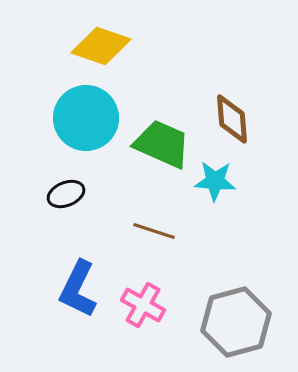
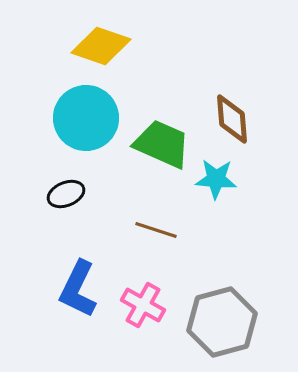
cyan star: moved 1 px right, 2 px up
brown line: moved 2 px right, 1 px up
gray hexagon: moved 14 px left
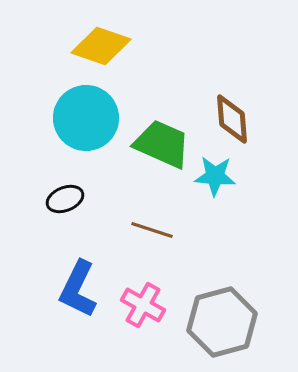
cyan star: moved 1 px left, 3 px up
black ellipse: moved 1 px left, 5 px down
brown line: moved 4 px left
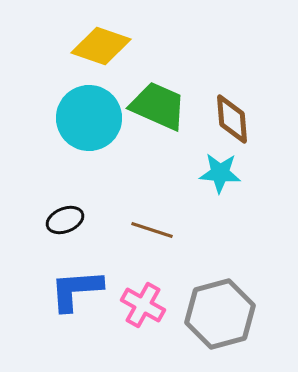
cyan circle: moved 3 px right
green trapezoid: moved 4 px left, 38 px up
cyan star: moved 5 px right, 3 px up
black ellipse: moved 21 px down
blue L-shape: moved 2 px left, 1 px down; rotated 60 degrees clockwise
gray hexagon: moved 2 px left, 8 px up
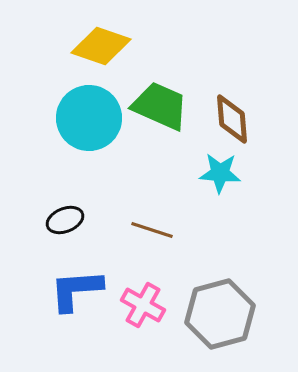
green trapezoid: moved 2 px right
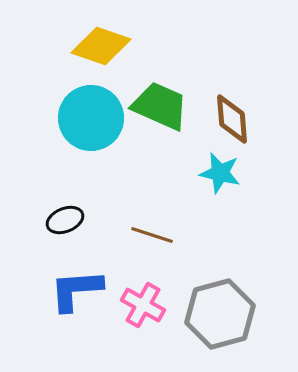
cyan circle: moved 2 px right
cyan star: rotated 9 degrees clockwise
brown line: moved 5 px down
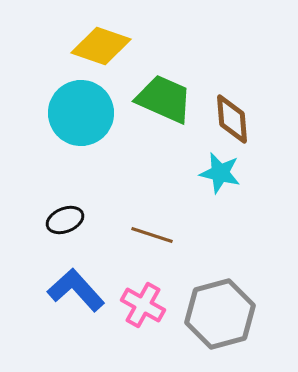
green trapezoid: moved 4 px right, 7 px up
cyan circle: moved 10 px left, 5 px up
blue L-shape: rotated 52 degrees clockwise
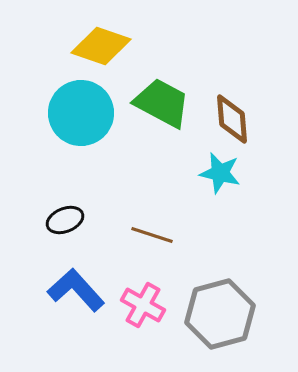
green trapezoid: moved 2 px left, 4 px down; rotated 4 degrees clockwise
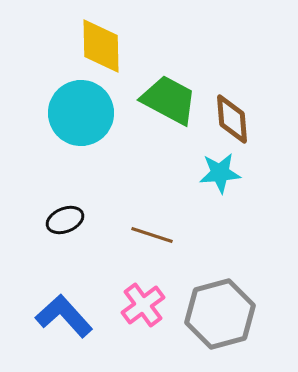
yellow diamond: rotated 70 degrees clockwise
green trapezoid: moved 7 px right, 3 px up
cyan star: rotated 18 degrees counterclockwise
blue L-shape: moved 12 px left, 26 px down
pink cross: rotated 24 degrees clockwise
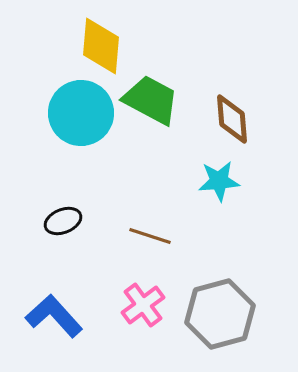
yellow diamond: rotated 6 degrees clockwise
green trapezoid: moved 18 px left
cyan star: moved 1 px left, 8 px down
black ellipse: moved 2 px left, 1 px down
brown line: moved 2 px left, 1 px down
blue L-shape: moved 10 px left
